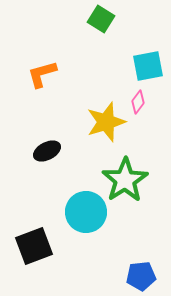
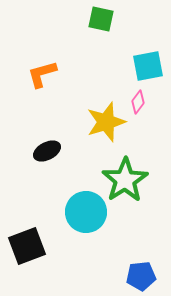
green square: rotated 20 degrees counterclockwise
black square: moved 7 px left
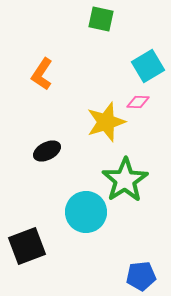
cyan square: rotated 20 degrees counterclockwise
orange L-shape: rotated 40 degrees counterclockwise
pink diamond: rotated 55 degrees clockwise
